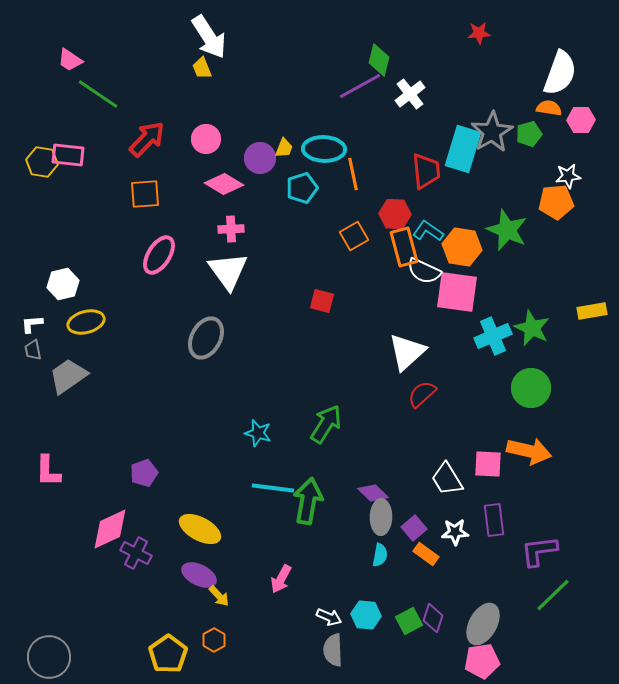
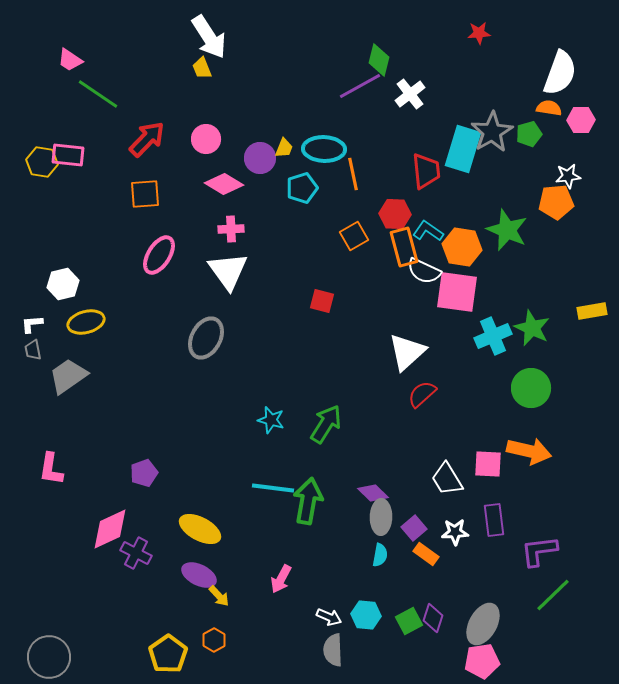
cyan star at (258, 433): moved 13 px right, 13 px up
pink L-shape at (48, 471): moved 3 px right, 2 px up; rotated 8 degrees clockwise
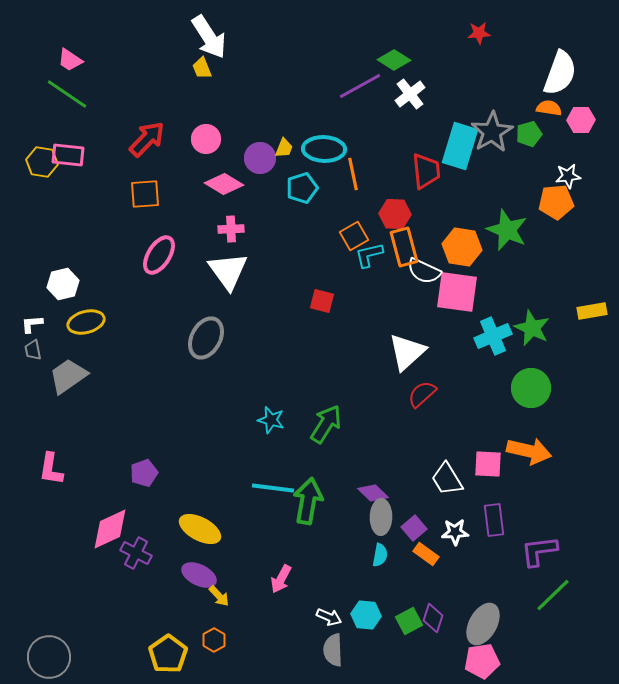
green diamond at (379, 60): moved 15 px right; rotated 72 degrees counterclockwise
green line at (98, 94): moved 31 px left
cyan rectangle at (463, 149): moved 3 px left, 3 px up
cyan L-shape at (428, 231): moved 59 px left, 24 px down; rotated 48 degrees counterclockwise
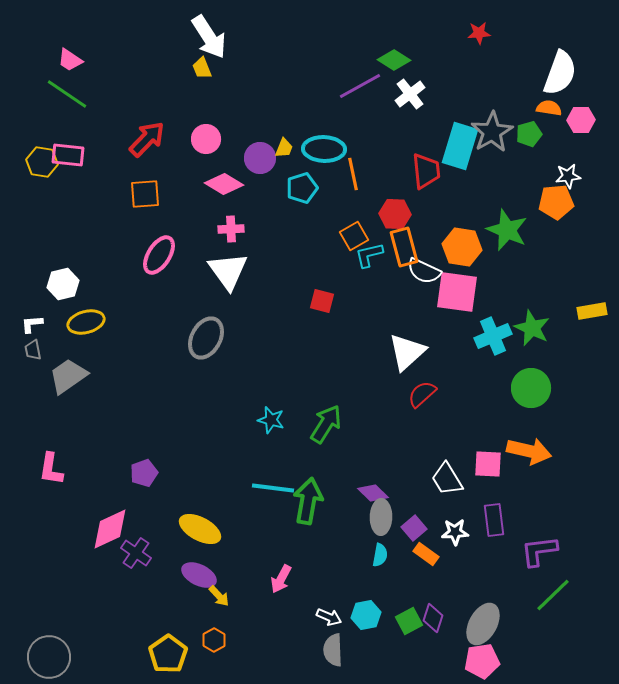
purple cross at (136, 553): rotated 8 degrees clockwise
cyan hexagon at (366, 615): rotated 16 degrees counterclockwise
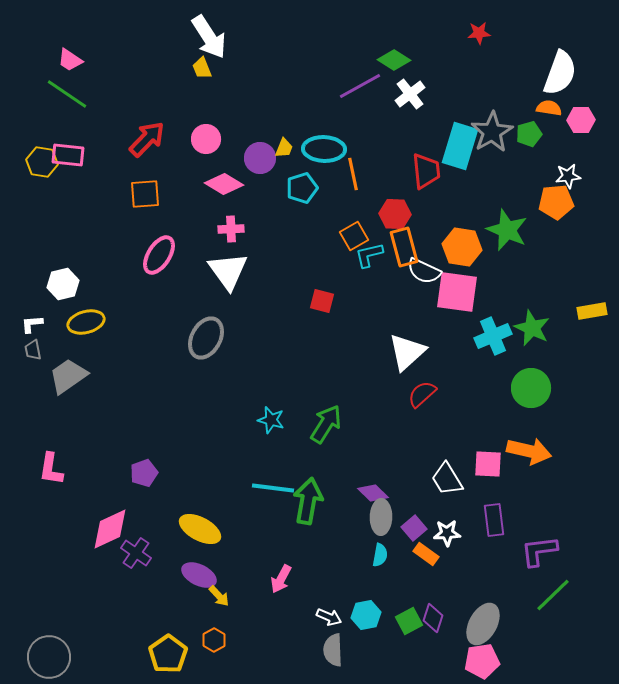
white star at (455, 532): moved 8 px left, 1 px down
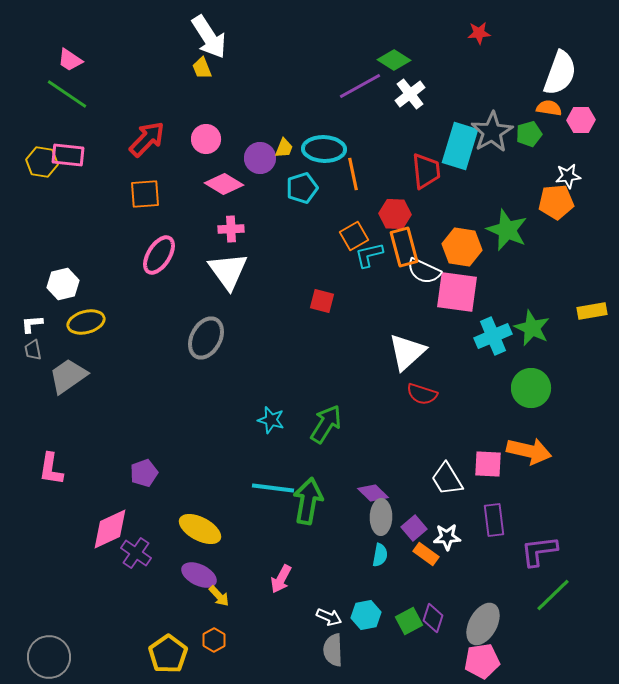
red semicircle at (422, 394): rotated 120 degrees counterclockwise
white star at (447, 533): moved 4 px down
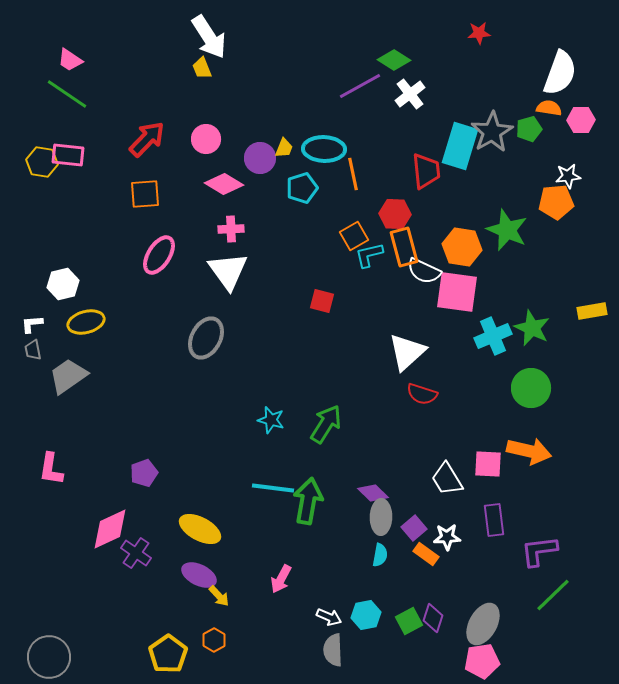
green pentagon at (529, 134): moved 5 px up
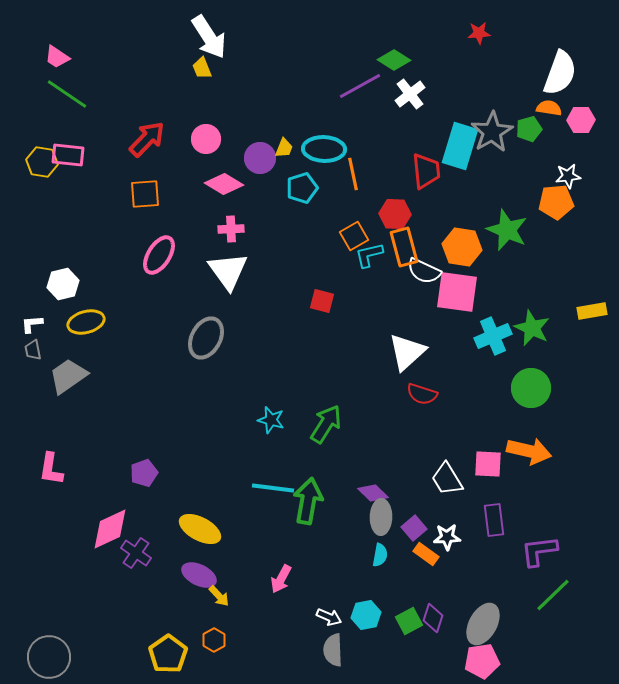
pink trapezoid at (70, 60): moved 13 px left, 3 px up
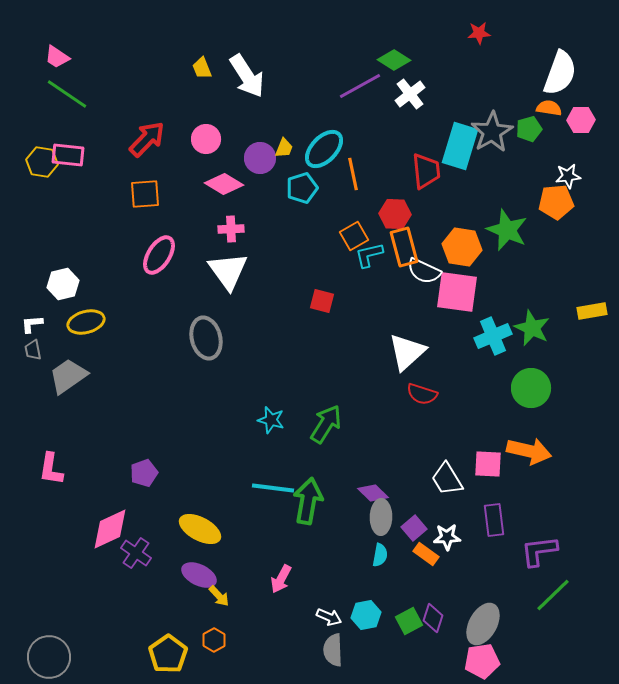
white arrow at (209, 37): moved 38 px right, 39 px down
cyan ellipse at (324, 149): rotated 48 degrees counterclockwise
gray ellipse at (206, 338): rotated 42 degrees counterclockwise
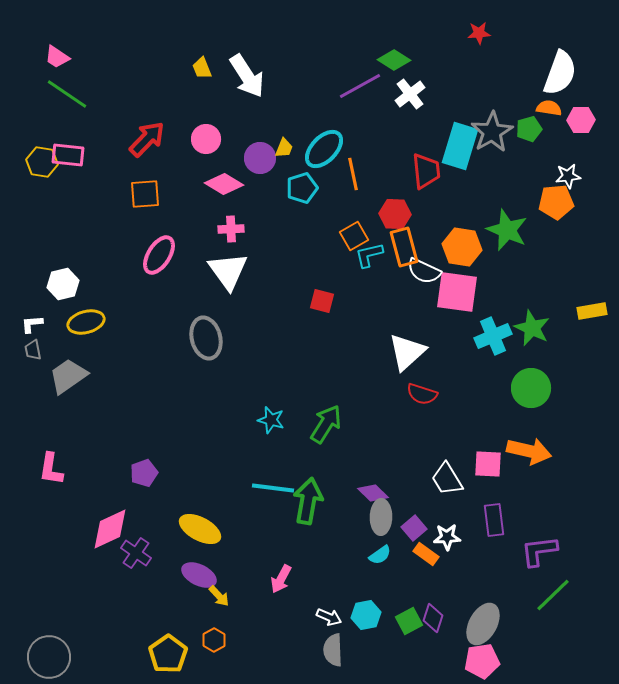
cyan semicircle at (380, 555): rotated 45 degrees clockwise
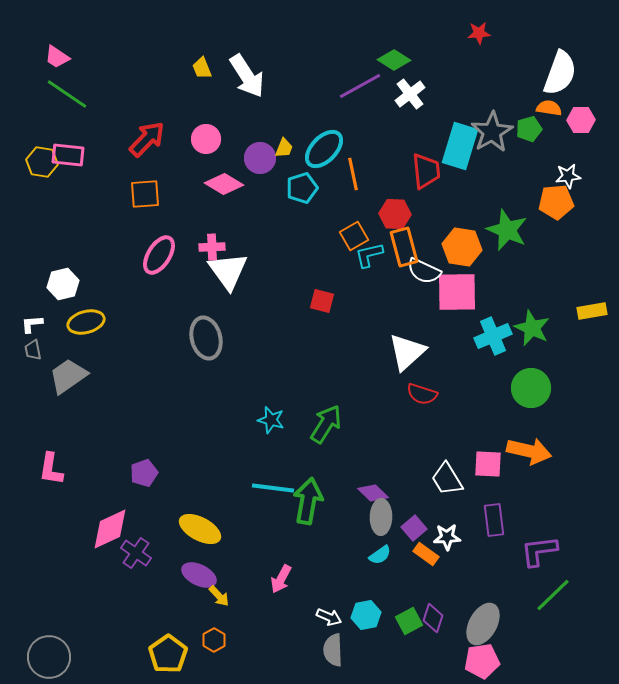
pink cross at (231, 229): moved 19 px left, 18 px down
pink square at (457, 292): rotated 9 degrees counterclockwise
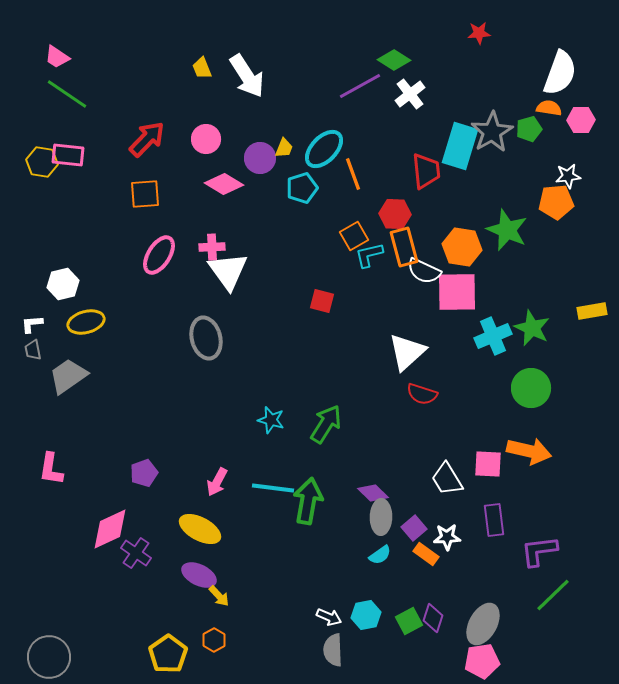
orange line at (353, 174): rotated 8 degrees counterclockwise
pink arrow at (281, 579): moved 64 px left, 97 px up
